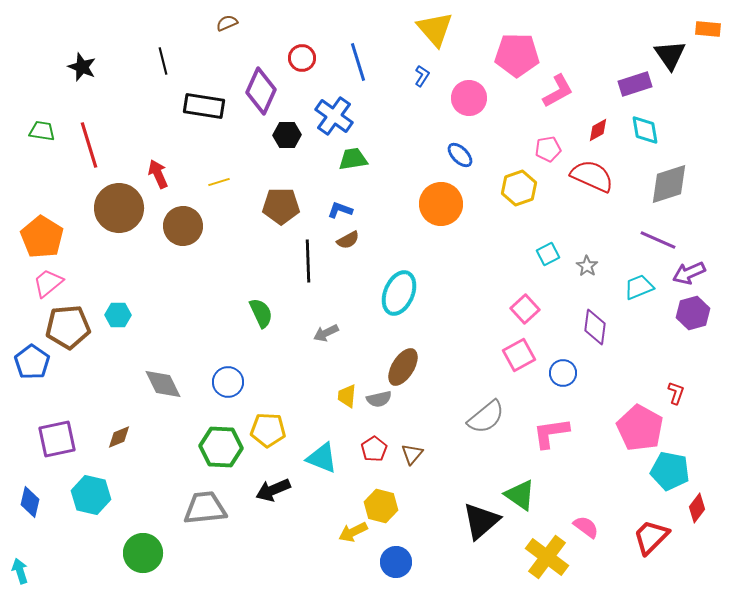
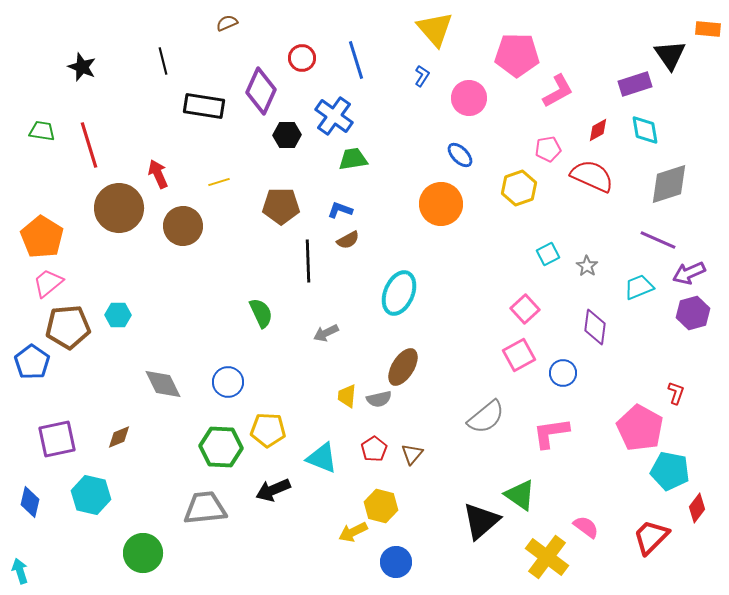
blue line at (358, 62): moved 2 px left, 2 px up
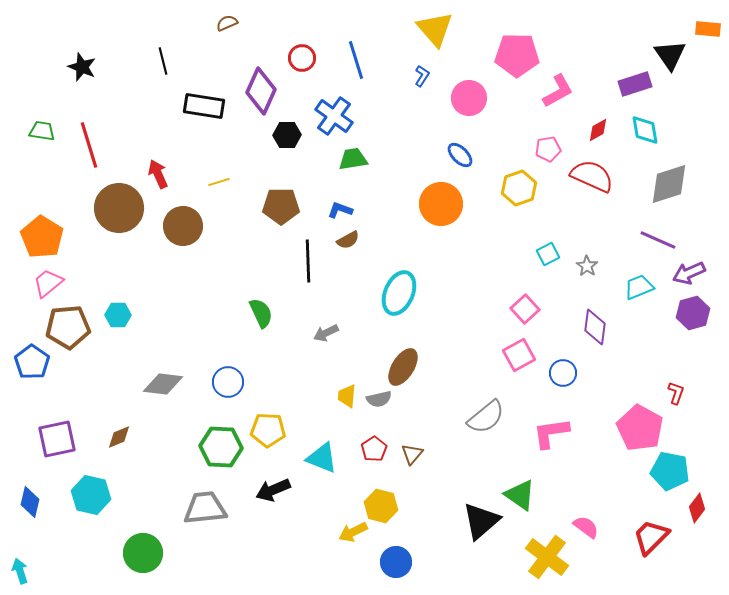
gray diamond at (163, 384): rotated 57 degrees counterclockwise
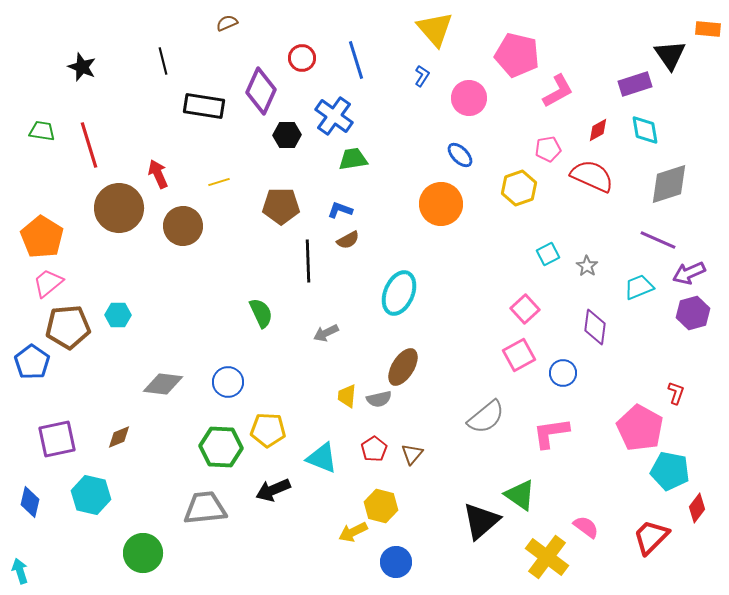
pink pentagon at (517, 55): rotated 12 degrees clockwise
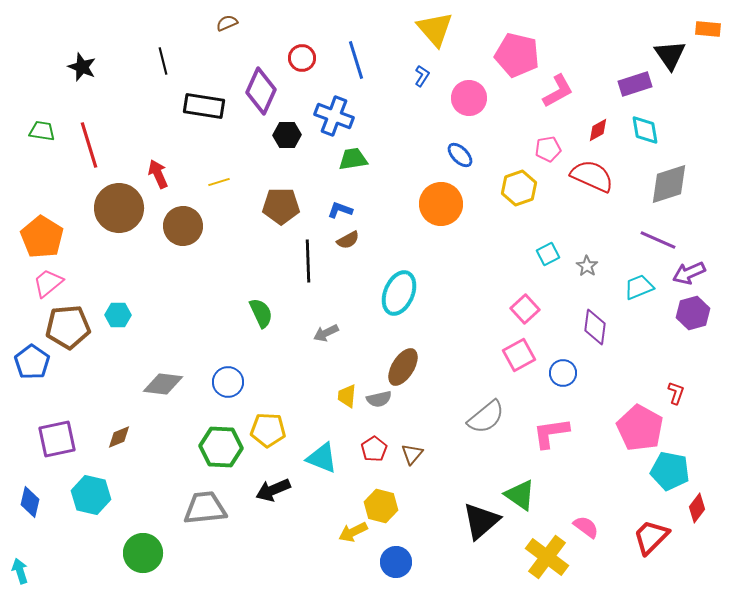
blue cross at (334, 116): rotated 15 degrees counterclockwise
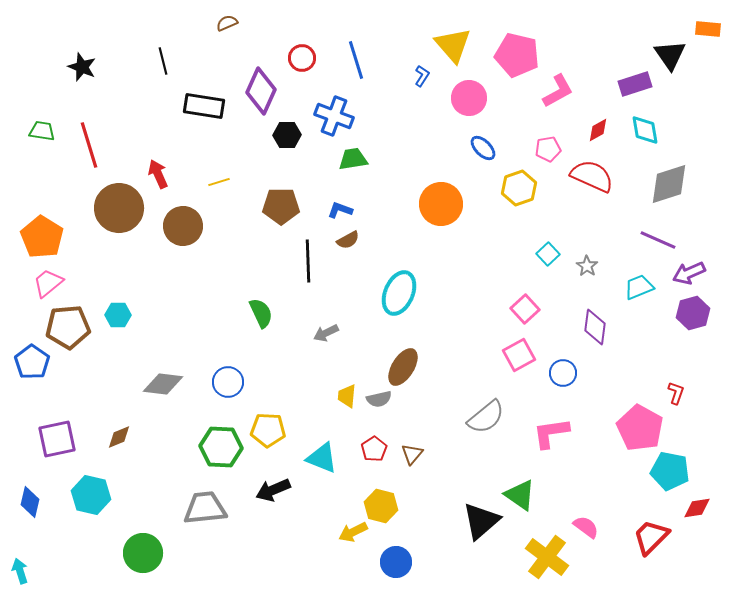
yellow triangle at (435, 29): moved 18 px right, 16 px down
blue ellipse at (460, 155): moved 23 px right, 7 px up
cyan square at (548, 254): rotated 15 degrees counterclockwise
red diamond at (697, 508): rotated 44 degrees clockwise
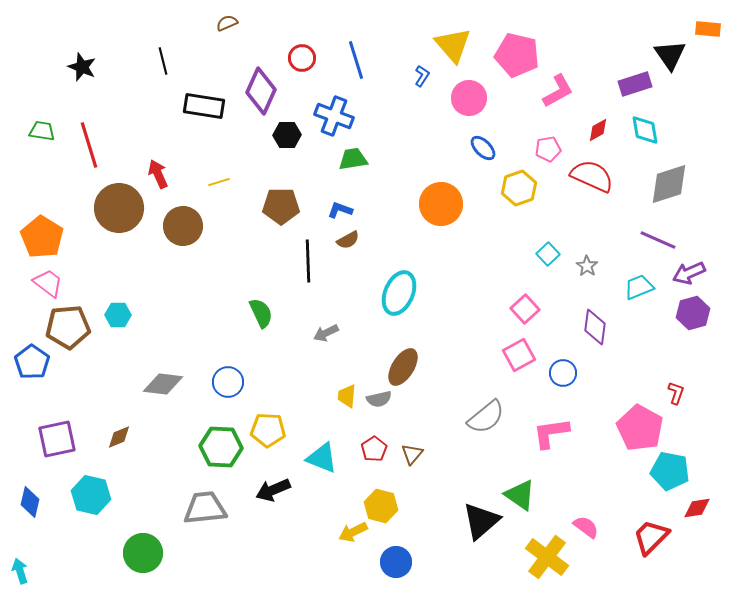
pink trapezoid at (48, 283): rotated 76 degrees clockwise
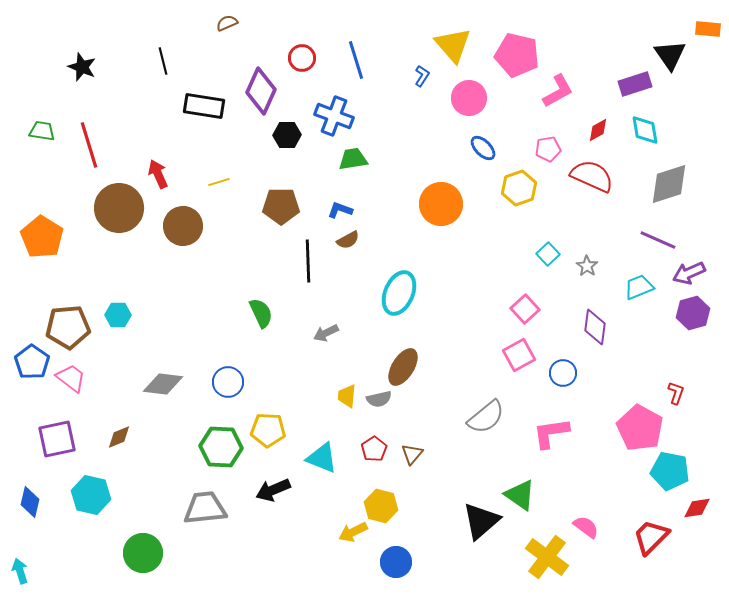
pink trapezoid at (48, 283): moved 23 px right, 95 px down
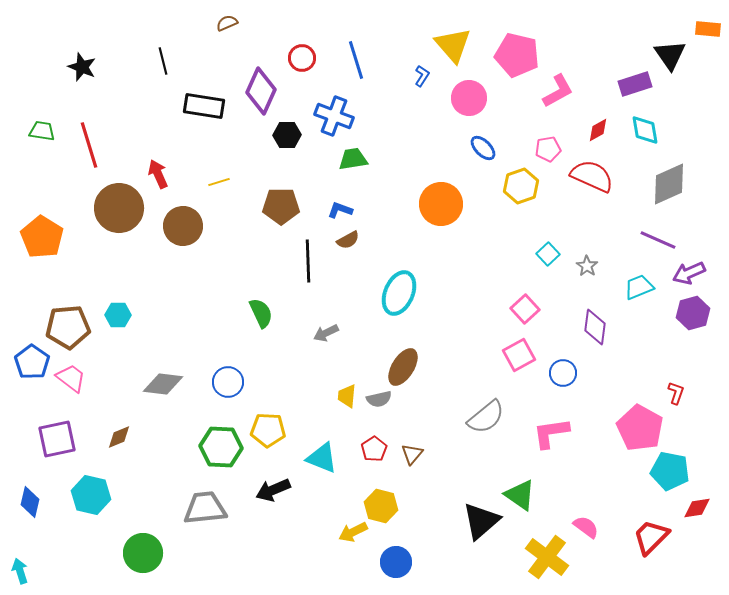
gray diamond at (669, 184): rotated 6 degrees counterclockwise
yellow hexagon at (519, 188): moved 2 px right, 2 px up
